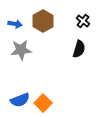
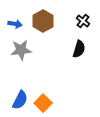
blue semicircle: rotated 42 degrees counterclockwise
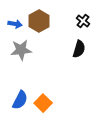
brown hexagon: moved 4 px left
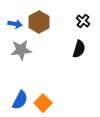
brown hexagon: moved 1 px down
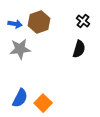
brown hexagon: rotated 10 degrees clockwise
gray star: moved 1 px left, 1 px up
blue semicircle: moved 2 px up
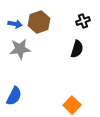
black cross: rotated 32 degrees clockwise
black semicircle: moved 2 px left
blue semicircle: moved 6 px left, 2 px up
orange square: moved 29 px right, 2 px down
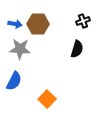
brown hexagon: moved 1 px left, 2 px down; rotated 20 degrees clockwise
gray star: rotated 10 degrees clockwise
blue semicircle: moved 15 px up
orange square: moved 25 px left, 6 px up
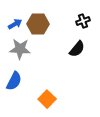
blue arrow: rotated 40 degrees counterclockwise
black semicircle: rotated 24 degrees clockwise
